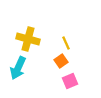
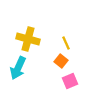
orange square: rotated 16 degrees counterclockwise
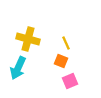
orange square: rotated 16 degrees counterclockwise
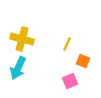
yellow cross: moved 6 px left
yellow line: moved 1 px right, 1 px down; rotated 48 degrees clockwise
orange square: moved 22 px right
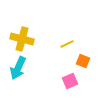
yellow line: rotated 40 degrees clockwise
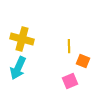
yellow line: moved 2 px right, 2 px down; rotated 64 degrees counterclockwise
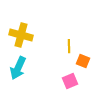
yellow cross: moved 1 px left, 4 px up
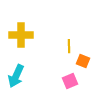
yellow cross: rotated 15 degrees counterclockwise
cyan arrow: moved 2 px left, 8 px down
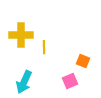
yellow line: moved 25 px left, 1 px down
cyan arrow: moved 8 px right, 6 px down
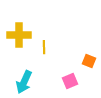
yellow cross: moved 2 px left
orange square: moved 6 px right
